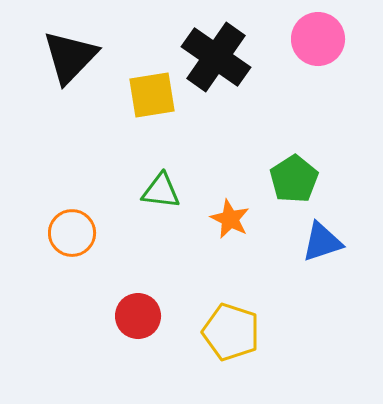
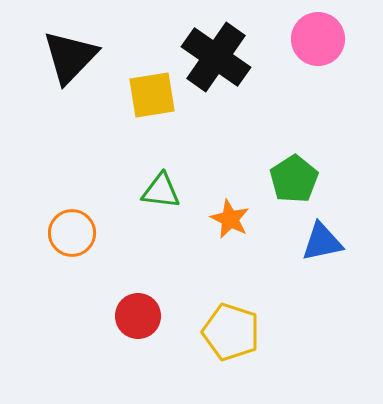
blue triangle: rotated 6 degrees clockwise
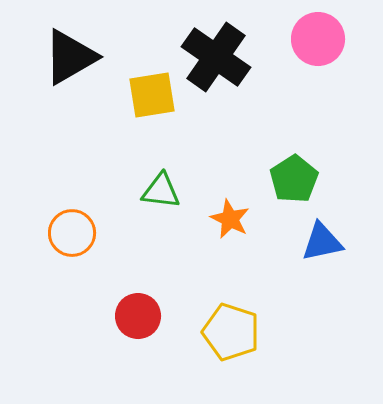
black triangle: rotated 16 degrees clockwise
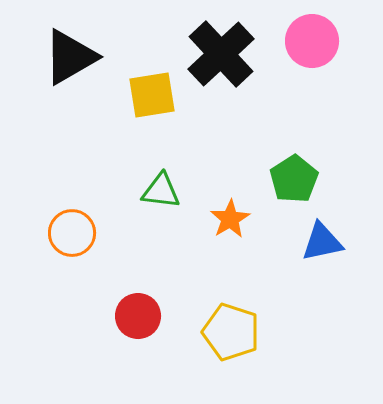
pink circle: moved 6 px left, 2 px down
black cross: moved 5 px right, 3 px up; rotated 12 degrees clockwise
orange star: rotated 15 degrees clockwise
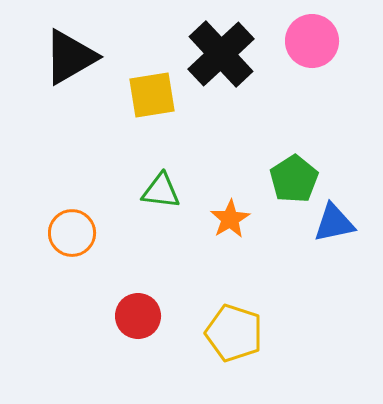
blue triangle: moved 12 px right, 19 px up
yellow pentagon: moved 3 px right, 1 px down
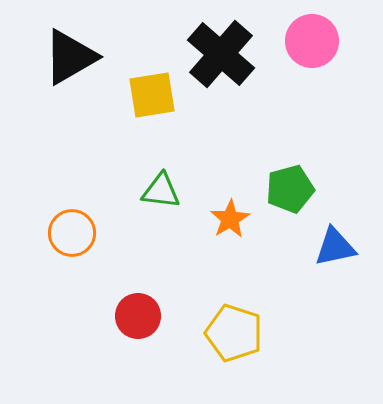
black cross: rotated 6 degrees counterclockwise
green pentagon: moved 4 px left, 10 px down; rotated 18 degrees clockwise
blue triangle: moved 1 px right, 24 px down
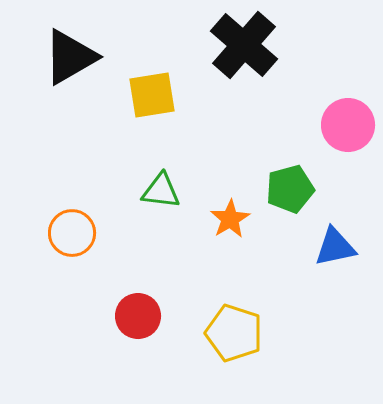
pink circle: moved 36 px right, 84 px down
black cross: moved 23 px right, 9 px up
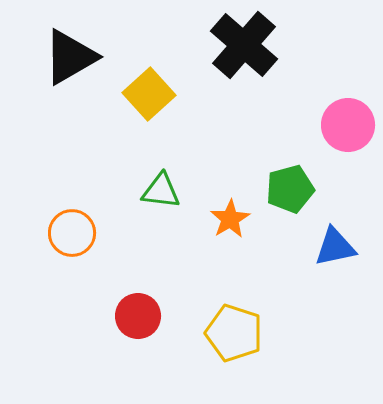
yellow square: moved 3 px left, 1 px up; rotated 33 degrees counterclockwise
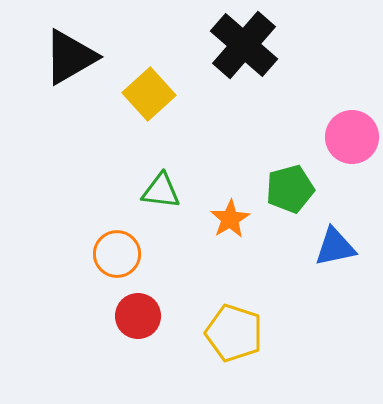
pink circle: moved 4 px right, 12 px down
orange circle: moved 45 px right, 21 px down
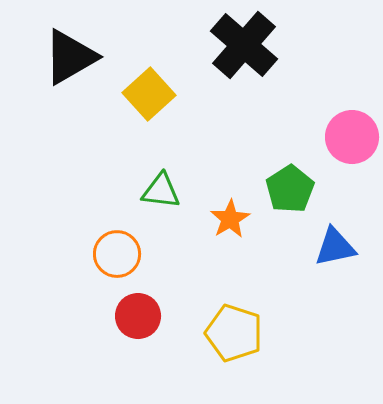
green pentagon: rotated 18 degrees counterclockwise
